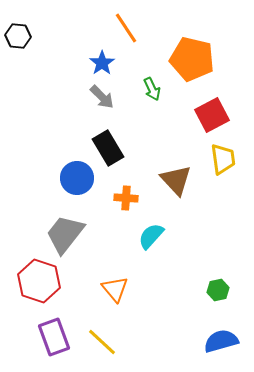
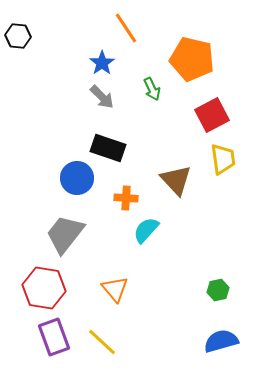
black rectangle: rotated 40 degrees counterclockwise
cyan semicircle: moved 5 px left, 6 px up
red hexagon: moved 5 px right, 7 px down; rotated 9 degrees counterclockwise
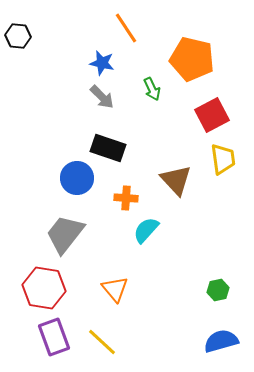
blue star: rotated 25 degrees counterclockwise
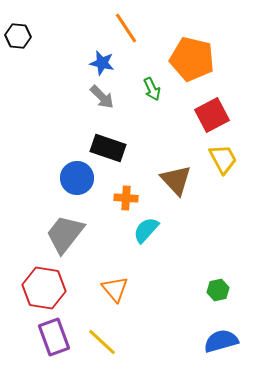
yellow trapezoid: rotated 20 degrees counterclockwise
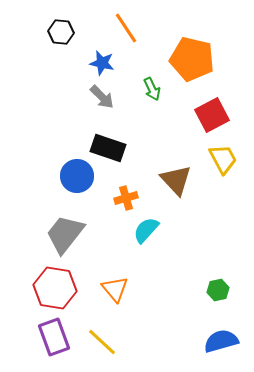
black hexagon: moved 43 px right, 4 px up
blue circle: moved 2 px up
orange cross: rotated 20 degrees counterclockwise
red hexagon: moved 11 px right
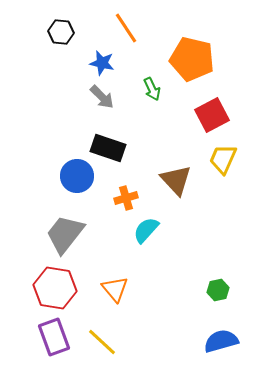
yellow trapezoid: rotated 128 degrees counterclockwise
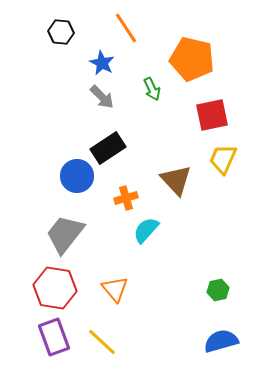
blue star: rotated 15 degrees clockwise
red square: rotated 16 degrees clockwise
black rectangle: rotated 52 degrees counterclockwise
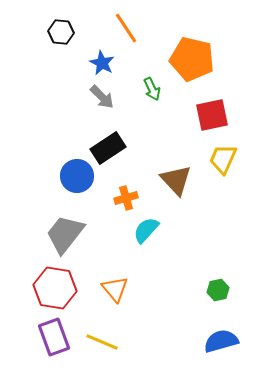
yellow line: rotated 20 degrees counterclockwise
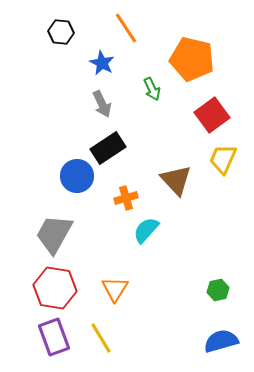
gray arrow: moved 7 px down; rotated 20 degrees clockwise
red square: rotated 24 degrees counterclockwise
gray trapezoid: moved 11 px left; rotated 9 degrees counterclockwise
orange triangle: rotated 12 degrees clockwise
yellow line: moved 1 px left, 4 px up; rotated 36 degrees clockwise
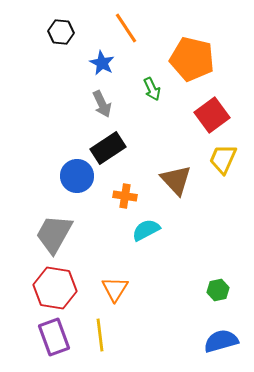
orange cross: moved 1 px left, 2 px up; rotated 25 degrees clockwise
cyan semicircle: rotated 20 degrees clockwise
yellow line: moved 1 px left, 3 px up; rotated 24 degrees clockwise
